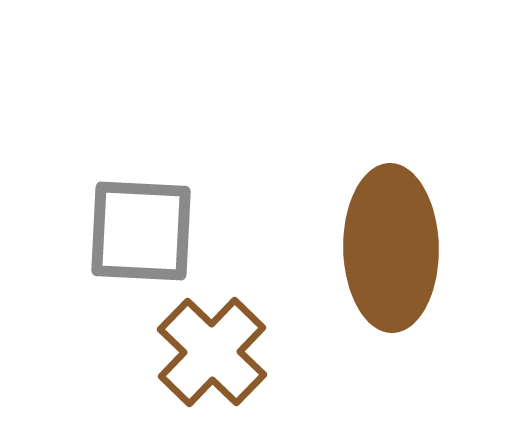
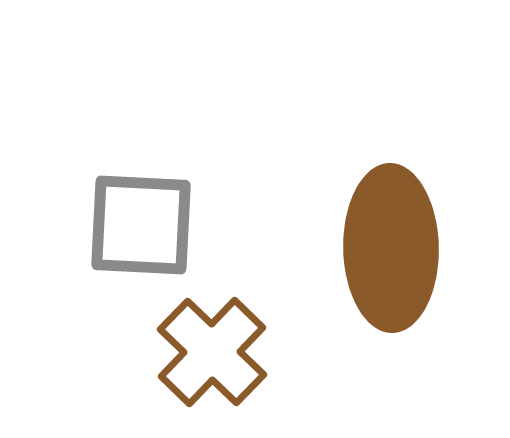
gray square: moved 6 px up
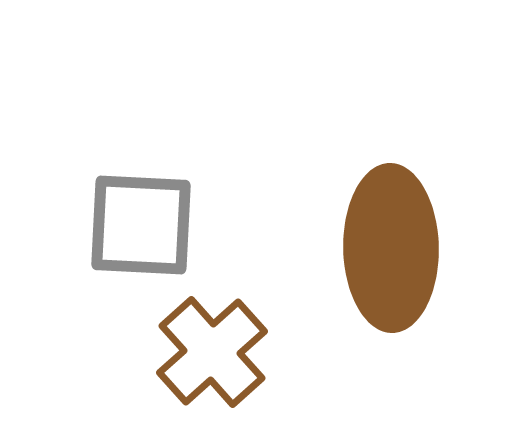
brown cross: rotated 4 degrees clockwise
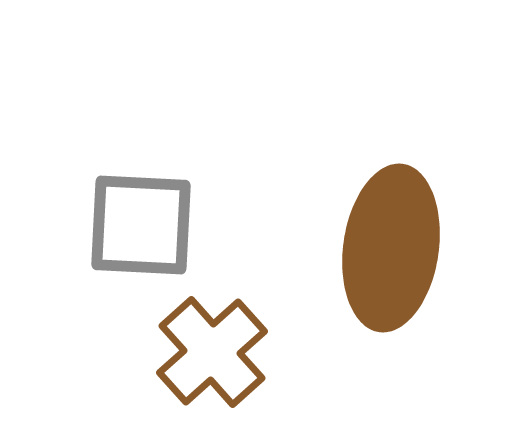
brown ellipse: rotated 9 degrees clockwise
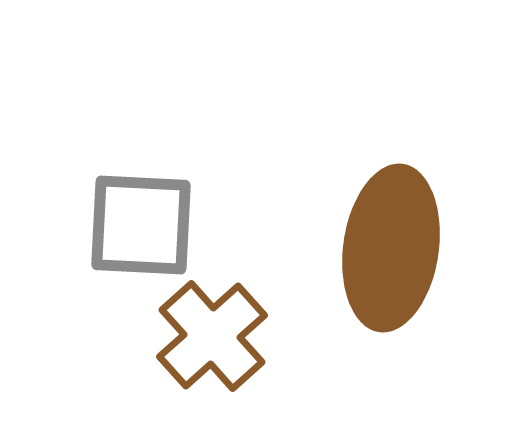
brown cross: moved 16 px up
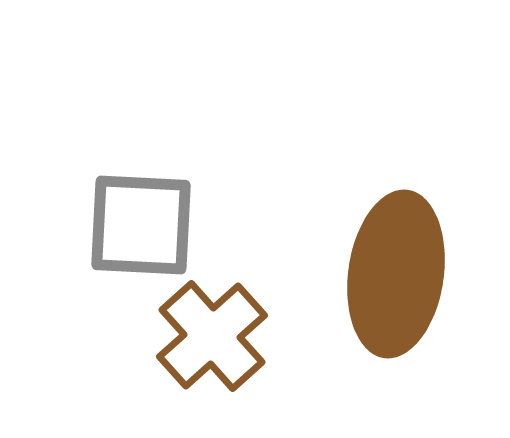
brown ellipse: moved 5 px right, 26 px down
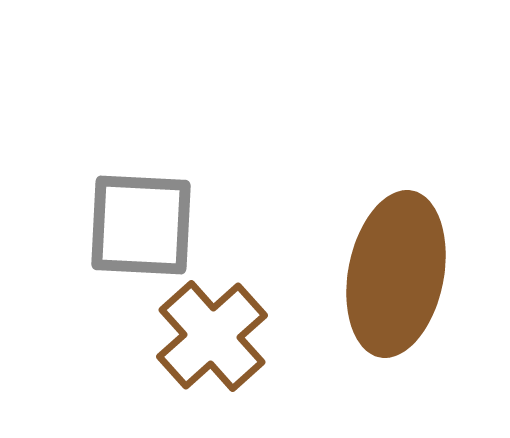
brown ellipse: rotated 3 degrees clockwise
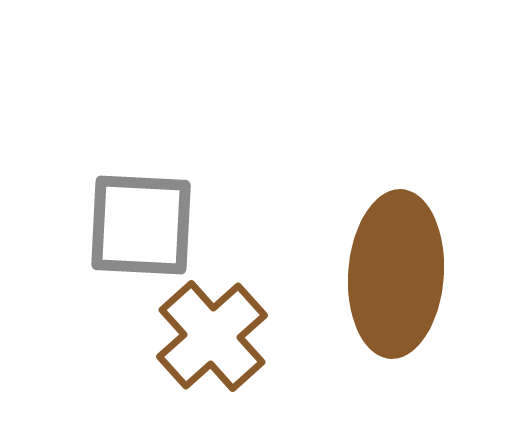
brown ellipse: rotated 7 degrees counterclockwise
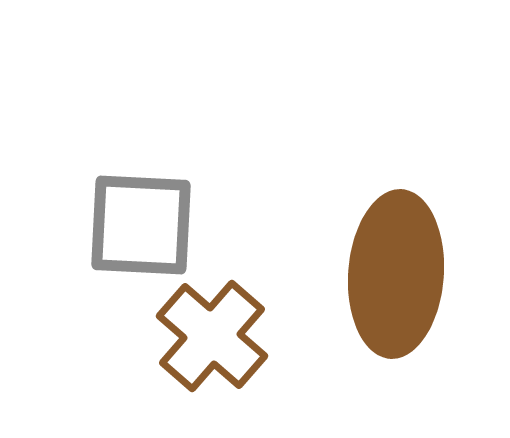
brown cross: rotated 7 degrees counterclockwise
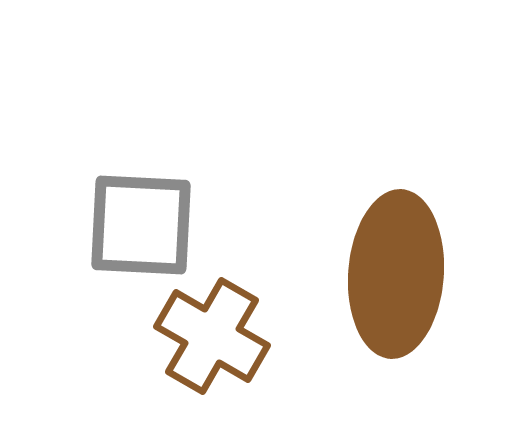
brown cross: rotated 11 degrees counterclockwise
